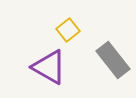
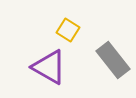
yellow square: rotated 20 degrees counterclockwise
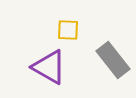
yellow square: rotated 30 degrees counterclockwise
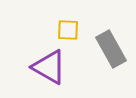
gray rectangle: moved 2 px left, 11 px up; rotated 9 degrees clockwise
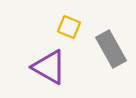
yellow square: moved 1 px right, 3 px up; rotated 20 degrees clockwise
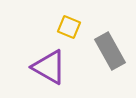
gray rectangle: moved 1 px left, 2 px down
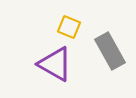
purple triangle: moved 6 px right, 3 px up
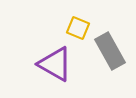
yellow square: moved 9 px right, 1 px down
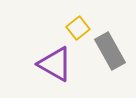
yellow square: rotated 30 degrees clockwise
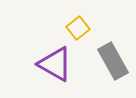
gray rectangle: moved 3 px right, 10 px down
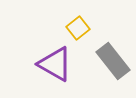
gray rectangle: rotated 9 degrees counterclockwise
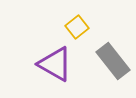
yellow square: moved 1 px left, 1 px up
